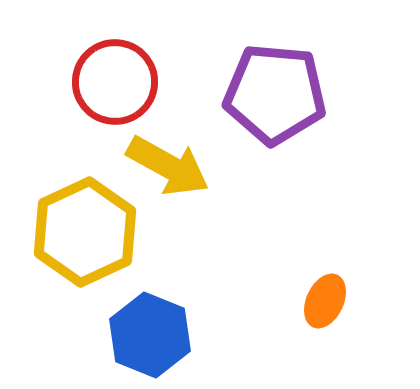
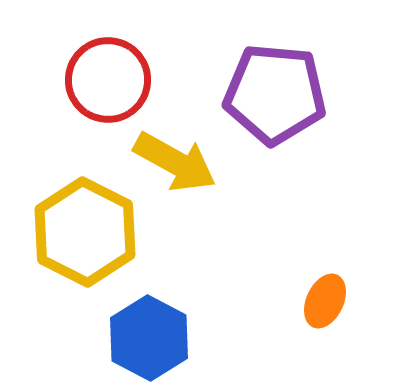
red circle: moved 7 px left, 2 px up
yellow arrow: moved 7 px right, 4 px up
yellow hexagon: rotated 8 degrees counterclockwise
blue hexagon: moved 1 px left, 3 px down; rotated 6 degrees clockwise
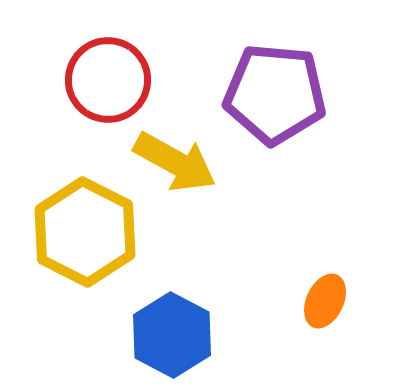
blue hexagon: moved 23 px right, 3 px up
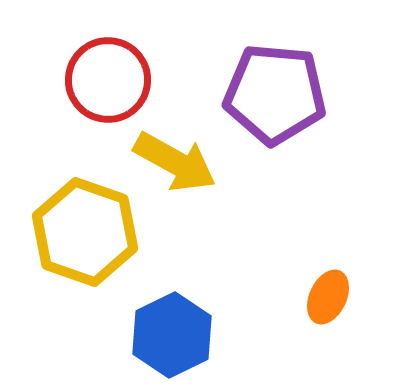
yellow hexagon: rotated 8 degrees counterclockwise
orange ellipse: moved 3 px right, 4 px up
blue hexagon: rotated 6 degrees clockwise
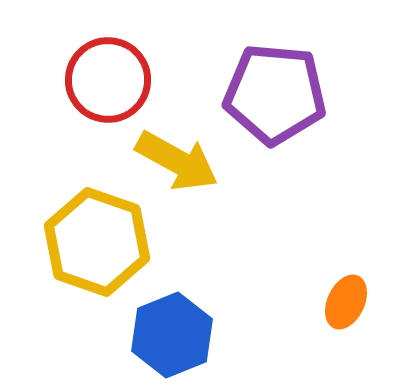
yellow arrow: moved 2 px right, 1 px up
yellow hexagon: moved 12 px right, 10 px down
orange ellipse: moved 18 px right, 5 px down
blue hexagon: rotated 4 degrees clockwise
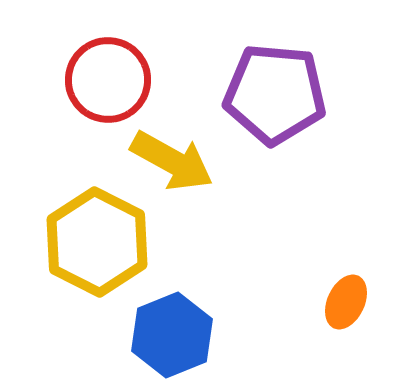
yellow arrow: moved 5 px left
yellow hexagon: rotated 8 degrees clockwise
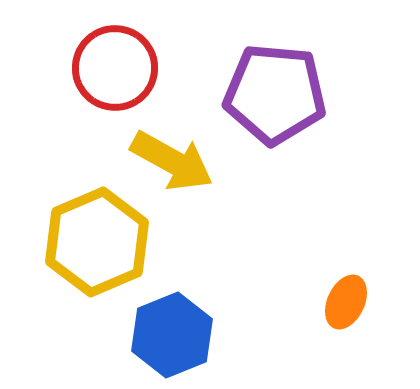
red circle: moved 7 px right, 12 px up
yellow hexagon: rotated 10 degrees clockwise
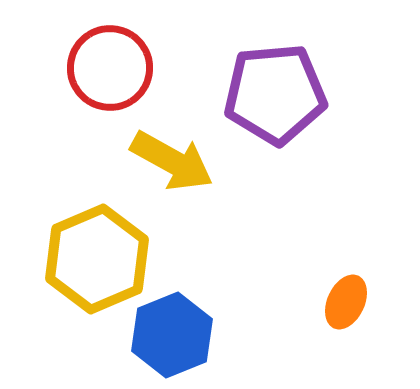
red circle: moved 5 px left
purple pentagon: rotated 10 degrees counterclockwise
yellow hexagon: moved 17 px down
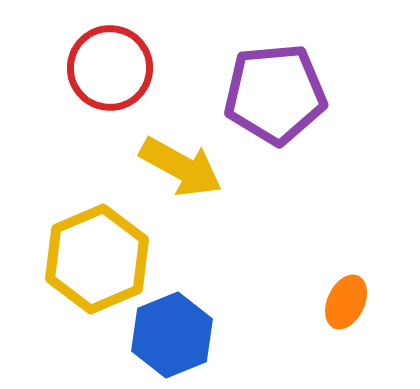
yellow arrow: moved 9 px right, 6 px down
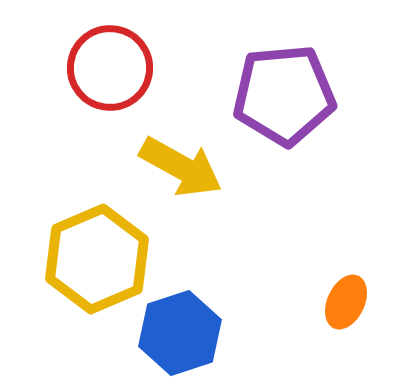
purple pentagon: moved 9 px right, 1 px down
blue hexagon: moved 8 px right, 2 px up; rotated 4 degrees clockwise
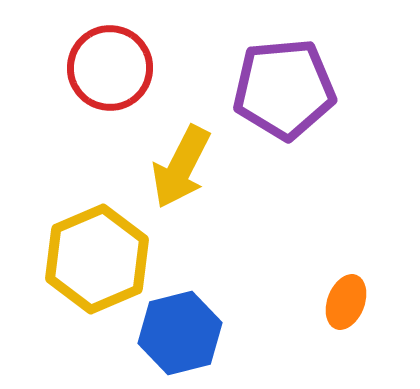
purple pentagon: moved 6 px up
yellow arrow: rotated 88 degrees clockwise
orange ellipse: rotated 4 degrees counterclockwise
blue hexagon: rotated 4 degrees clockwise
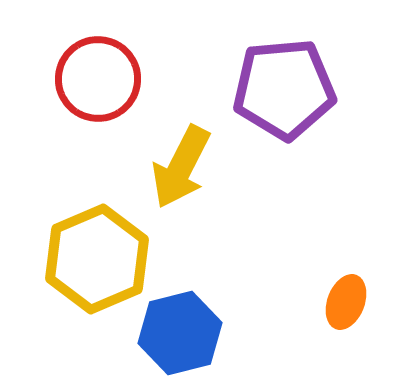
red circle: moved 12 px left, 11 px down
